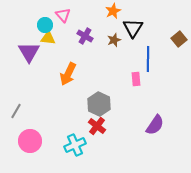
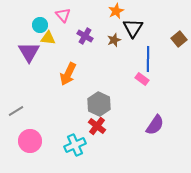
orange star: moved 3 px right
cyan circle: moved 5 px left
pink rectangle: moved 6 px right; rotated 48 degrees counterclockwise
gray line: rotated 28 degrees clockwise
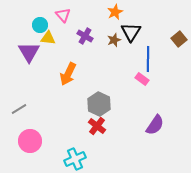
orange star: moved 1 px left, 1 px down
black triangle: moved 2 px left, 4 px down
gray line: moved 3 px right, 2 px up
cyan cross: moved 14 px down
